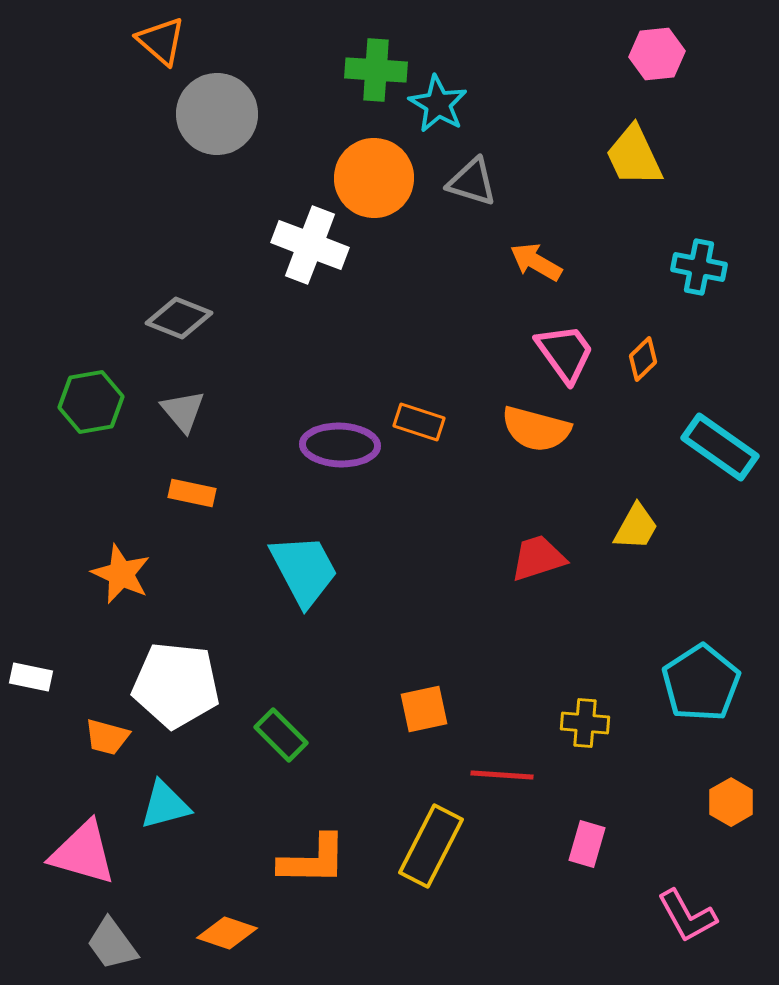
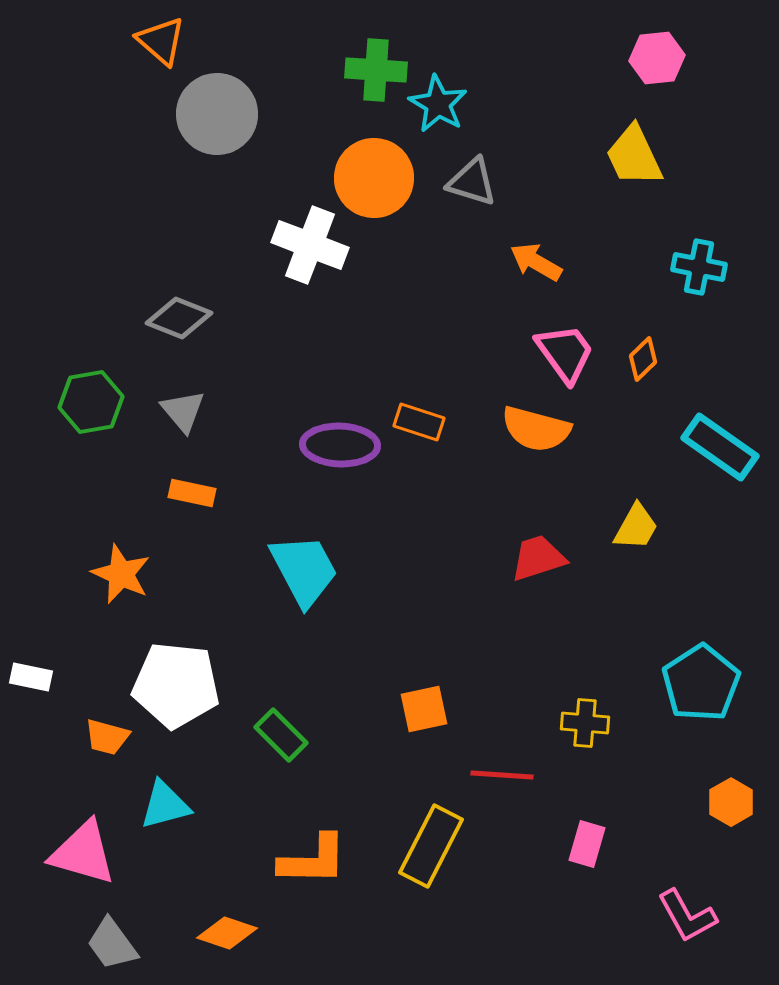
pink hexagon at (657, 54): moved 4 px down
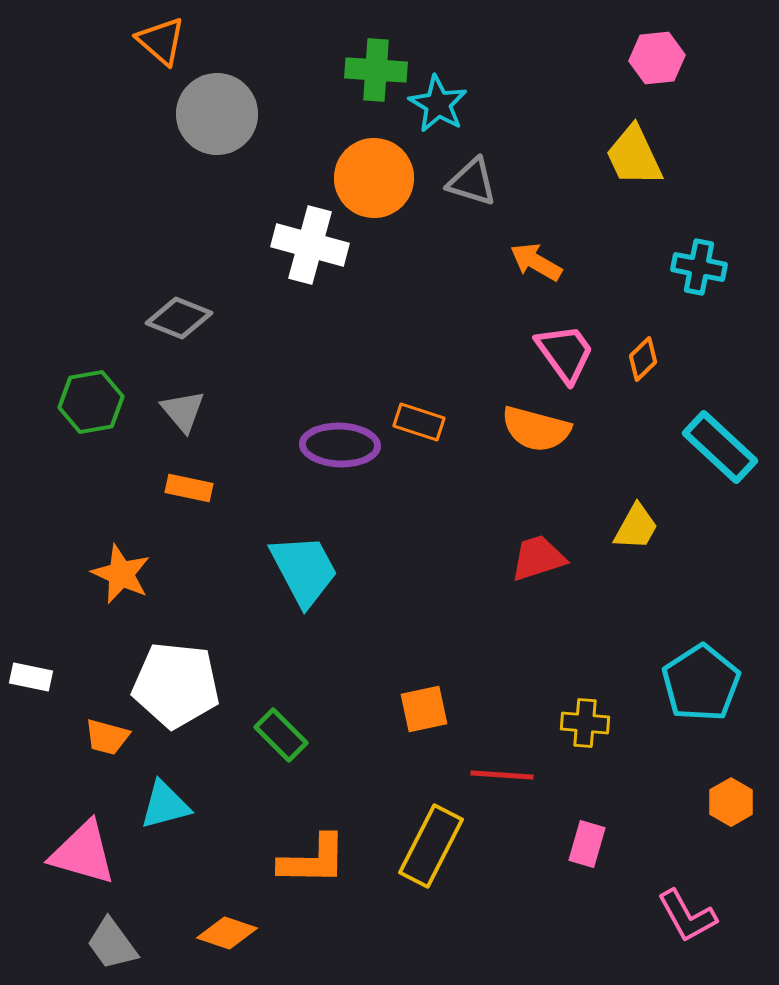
white cross at (310, 245): rotated 6 degrees counterclockwise
cyan rectangle at (720, 447): rotated 8 degrees clockwise
orange rectangle at (192, 493): moved 3 px left, 5 px up
